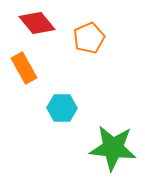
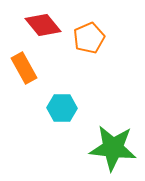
red diamond: moved 6 px right, 2 px down
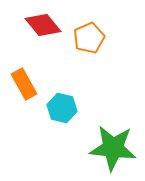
orange rectangle: moved 16 px down
cyan hexagon: rotated 12 degrees clockwise
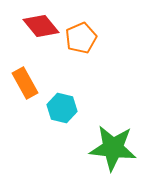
red diamond: moved 2 px left, 1 px down
orange pentagon: moved 8 px left
orange rectangle: moved 1 px right, 1 px up
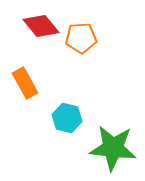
orange pentagon: rotated 20 degrees clockwise
cyan hexagon: moved 5 px right, 10 px down
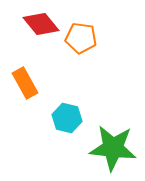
red diamond: moved 2 px up
orange pentagon: rotated 12 degrees clockwise
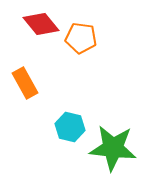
cyan hexagon: moved 3 px right, 9 px down
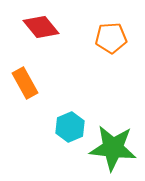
red diamond: moved 3 px down
orange pentagon: moved 30 px right; rotated 12 degrees counterclockwise
cyan hexagon: rotated 24 degrees clockwise
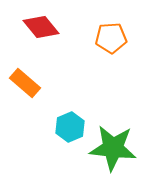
orange rectangle: rotated 20 degrees counterclockwise
